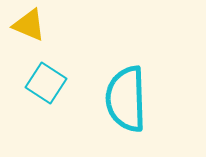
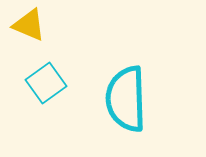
cyan square: rotated 21 degrees clockwise
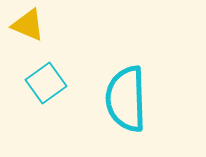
yellow triangle: moved 1 px left
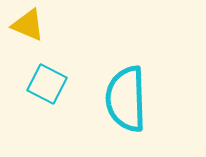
cyan square: moved 1 px right, 1 px down; rotated 27 degrees counterclockwise
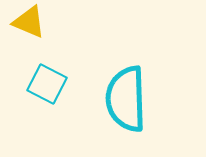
yellow triangle: moved 1 px right, 3 px up
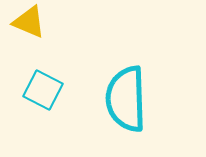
cyan square: moved 4 px left, 6 px down
